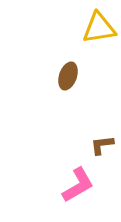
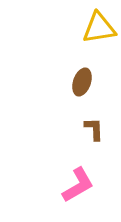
brown ellipse: moved 14 px right, 6 px down
brown L-shape: moved 8 px left, 16 px up; rotated 95 degrees clockwise
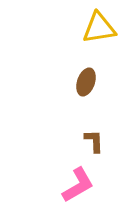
brown ellipse: moved 4 px right
brown L-shape: moved 12 px down
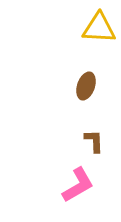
yellow triangle: rotated 12 degrees clockwise
brown ellipse: moved 4 px down
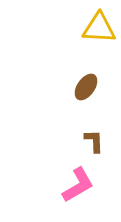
brown ellipse: moved 1 px down; rotated 16 degrees clockwise
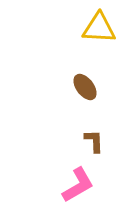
brown ellipse: moved 1 px left; rotated 72 degrees counterclockwise
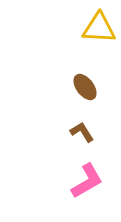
brown L-shape: moved 12 px left, 9 px up; rotated 30 degrees counterclockwise
pink L-shape: moved 9 px right, 4 px up
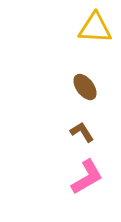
yellow triangle: moved 4 px left
pink L-shape: moved 4 px up
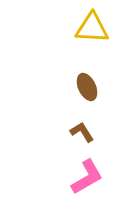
yellow triangle: moved 3 px left
brown ellipse: moved 2 px right; rotated 12 degrees clockwise
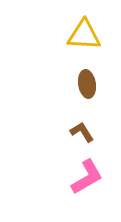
yellow triangle: moved 8 px left, 7 px down
brown ellipse: moved 3 px up; rotated 16 degrees clockwise
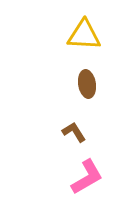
brown L-shape: moved 8 px left
